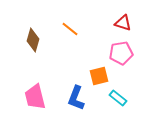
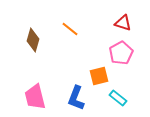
pink pentagon: rotated 20 degrees counterclockwise
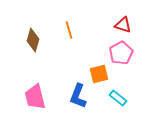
red triangle: moved 2 px down
orange line: moved 1 px left, 1 px down; rotated 36 degrees clockwise
orange square: moved 2 px up
blue L-shape: moved 2 px right, 2 px up
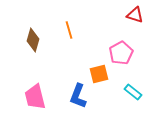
red triangle: moved 12 px right, 10 px up
cyan rectangle: moved 15 px right, 6 px up
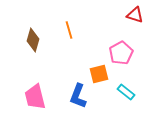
cyan rectangle: moved 7 px left
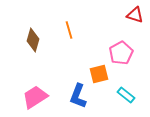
cyan rectangle: moved 3 px down
pink trapezoid: rotated 72 degrees clockwise
